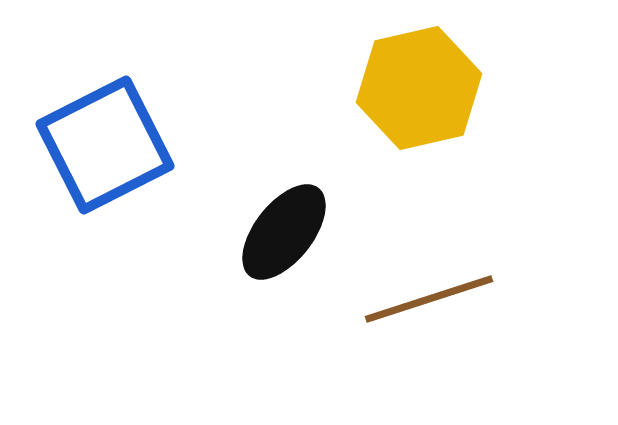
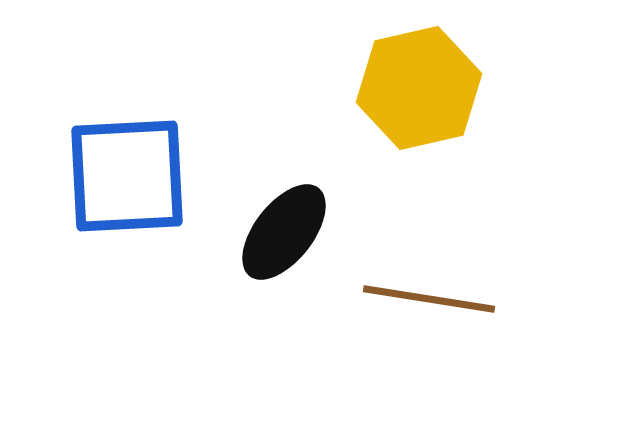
blue square: moved 22 px right, 31 px down; rotated 24 degrees clockwise
brown line: rotated 27 degrees clockwise
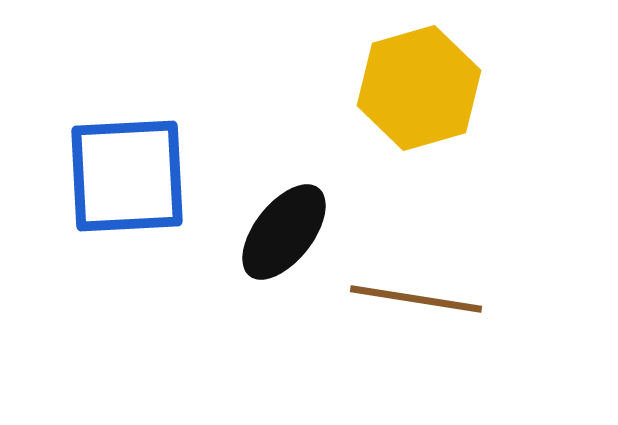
yellow hexagon: rotated 3 degrees counterclockwise
brown line: moved 13 px left
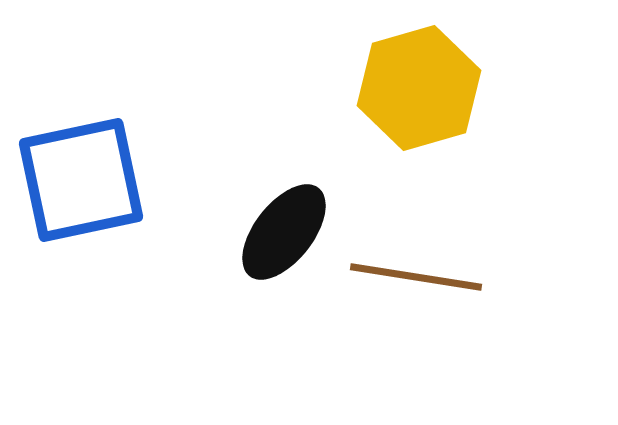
blue square: moved 46 px left, 4 px down; rotated 9 degrees counterclockwise
brown line: moved 22 px up
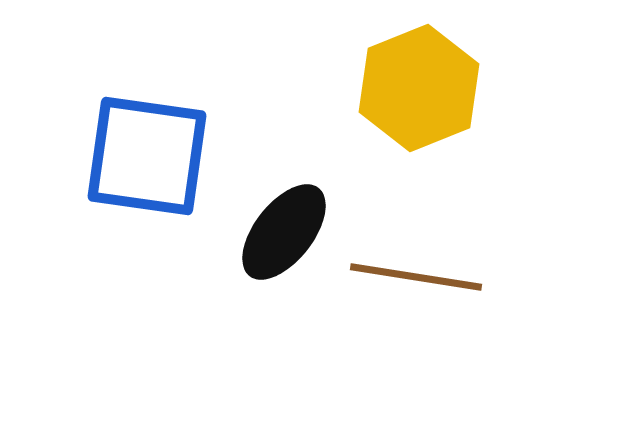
yellow hexagon: rotated 6 degrees counterclockwise
blue square: moved 66 px right, 24 px up; rotated 20 degrees clockwise
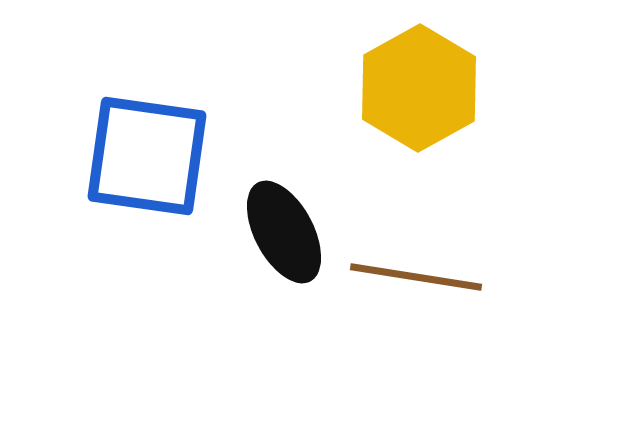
yellow hexagon: rotated 7 degrees counterclockwise
black ellipse: rotated 66 degrees counterclockwise
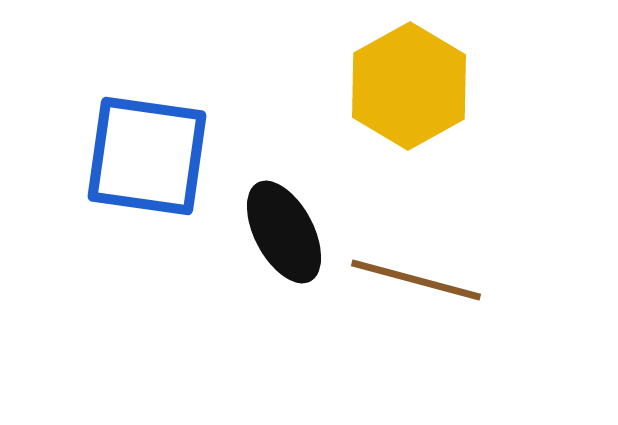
yellow hexagon: moved 10 px left, 2 px up
brown line: moved 3 px down; rotated 6 degrees clockwise
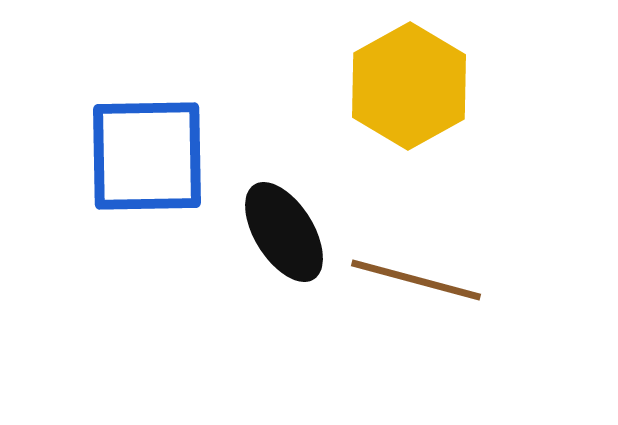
blue square: rotated 9 degrees counterclockwise
black ellipse: rotated 4 degrees counterclockwise
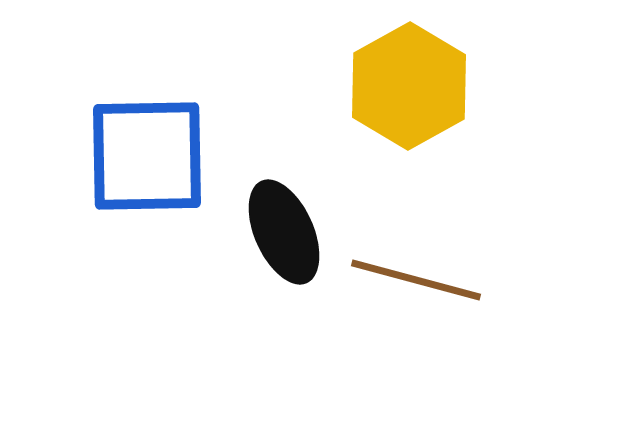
black ellipse: rotated 8 degrees clockwise
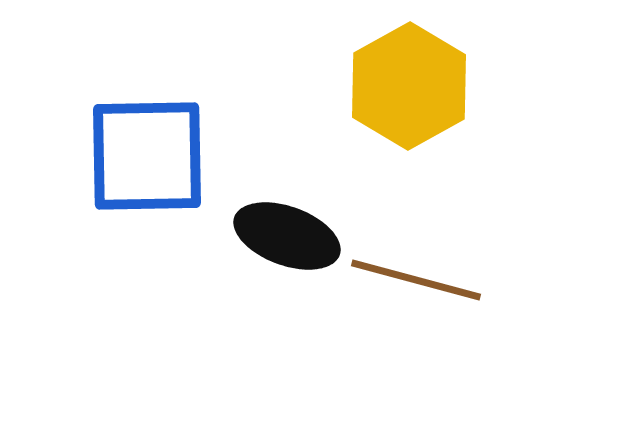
black ellipse: moved 3 px right, 4 px down; rotated 46 degrees counterclockwise
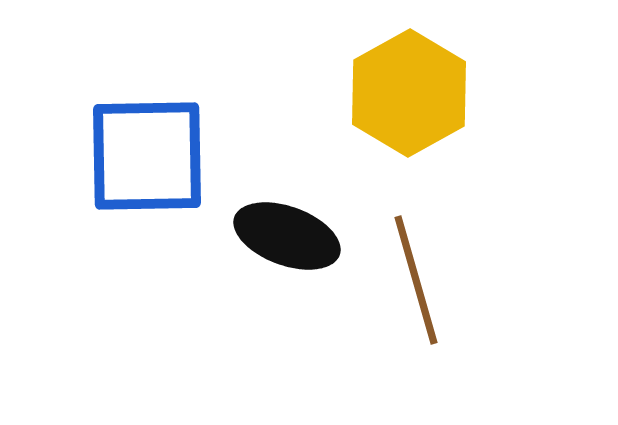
yellow hexagon: moved 7 px down
brown line: rotated 59 degrees clockwise
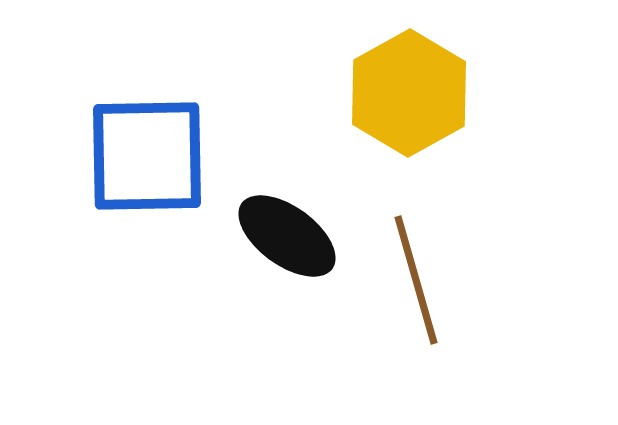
black ellipse: rotated 16 degrees clockwise
